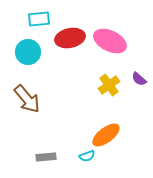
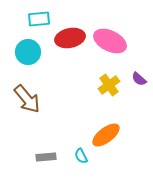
cyan semicircle: moved 6 px left; rotated 84 degrees clockwise
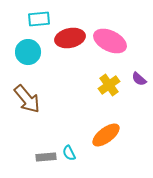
cyan semicircle: moved 12 px left, 3 px up
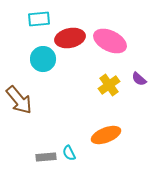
cyan circle: moved 15 px right, 7 px down
brown arrow: moved 8 px left, 1 px down
orange ellipse: rotated 16 degrees clockwise
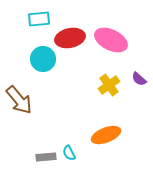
pink ellipse: moved 1 px right, 1 px up
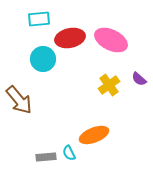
orange ellipse: moved 12 px left
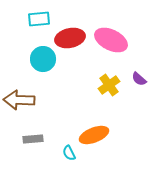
brown arrow: rotated 132 degrees clockwise
gray rectangle: moved 13 px left, 18 px up
